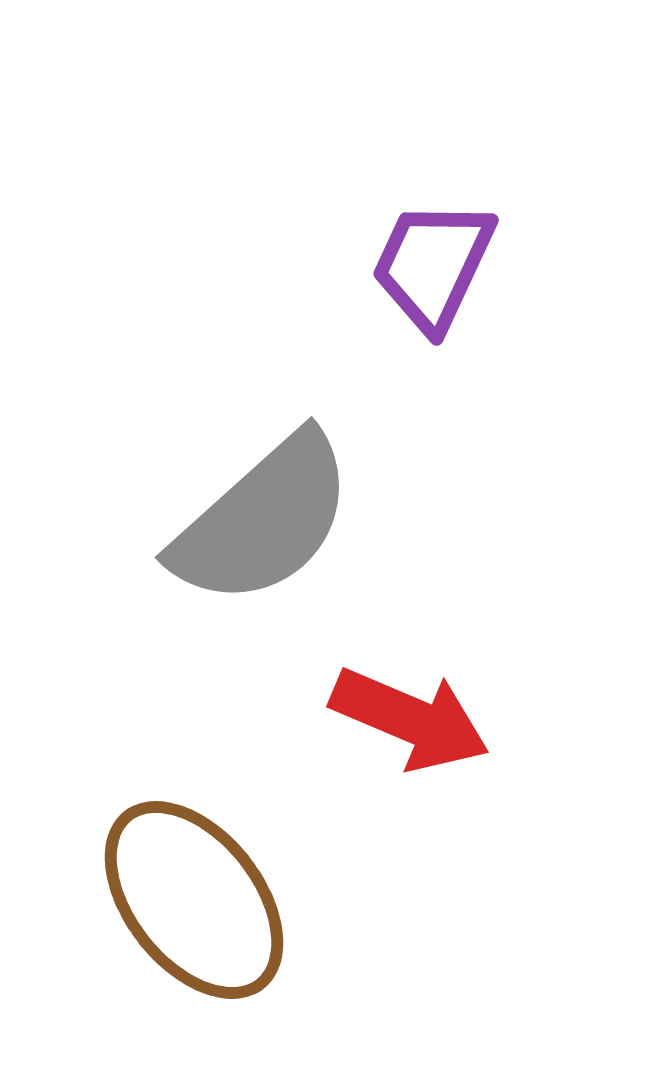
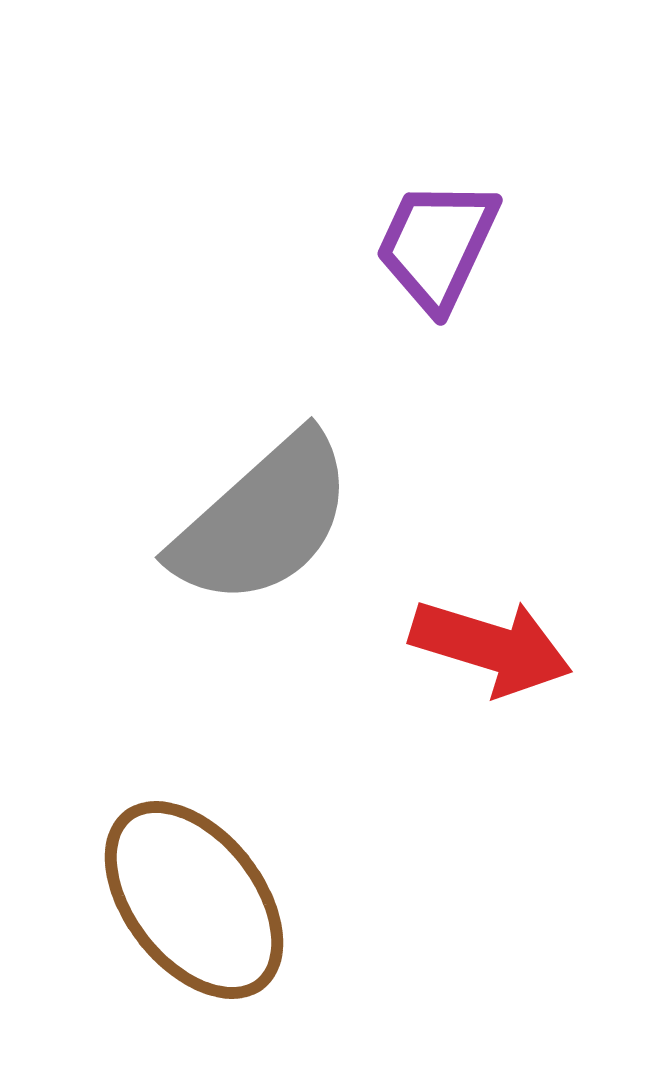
purple trapezoid: moved 4 px right, 20 px up
red arrow: moved 81 px right, 72 px up; rotated 6 degrees counterclockwise
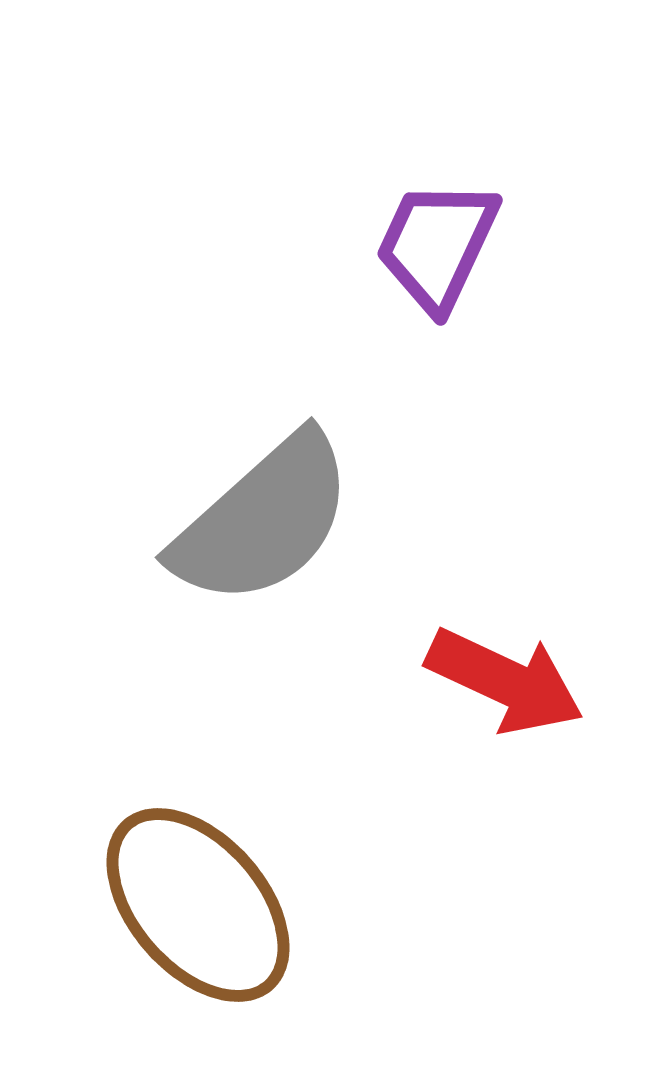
red arrow: moved 14 px right, 34 px down; rotated 8 degrees clockwise
brown ellipse: moved 4 px right, 5 px down; rotated 3 degrees counterclockwise
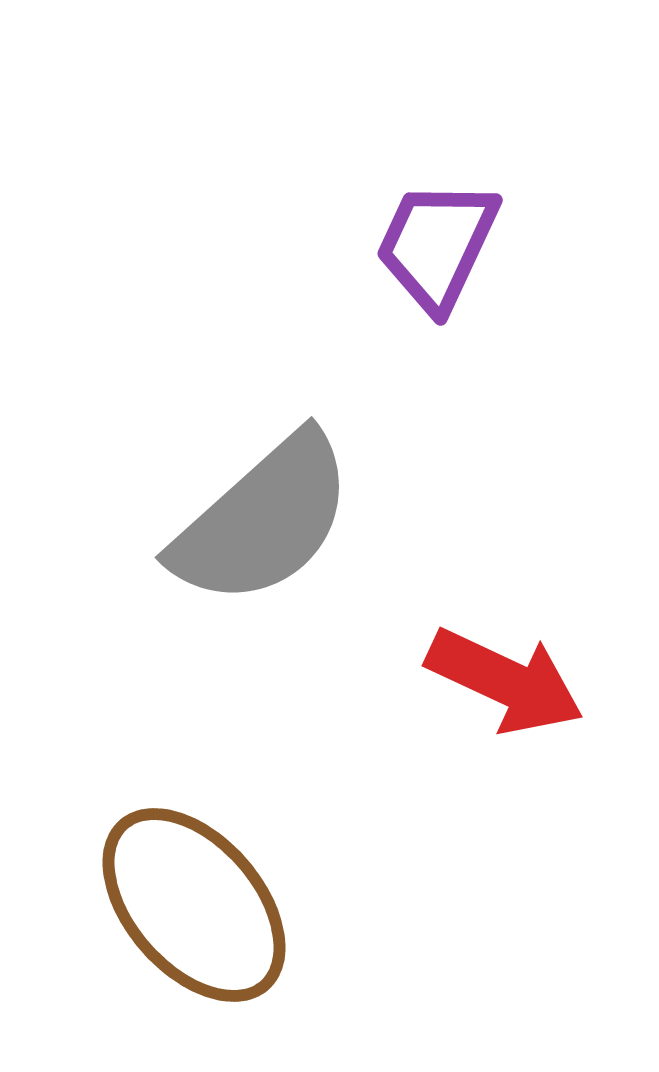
brown ellipse: moved 4 px left
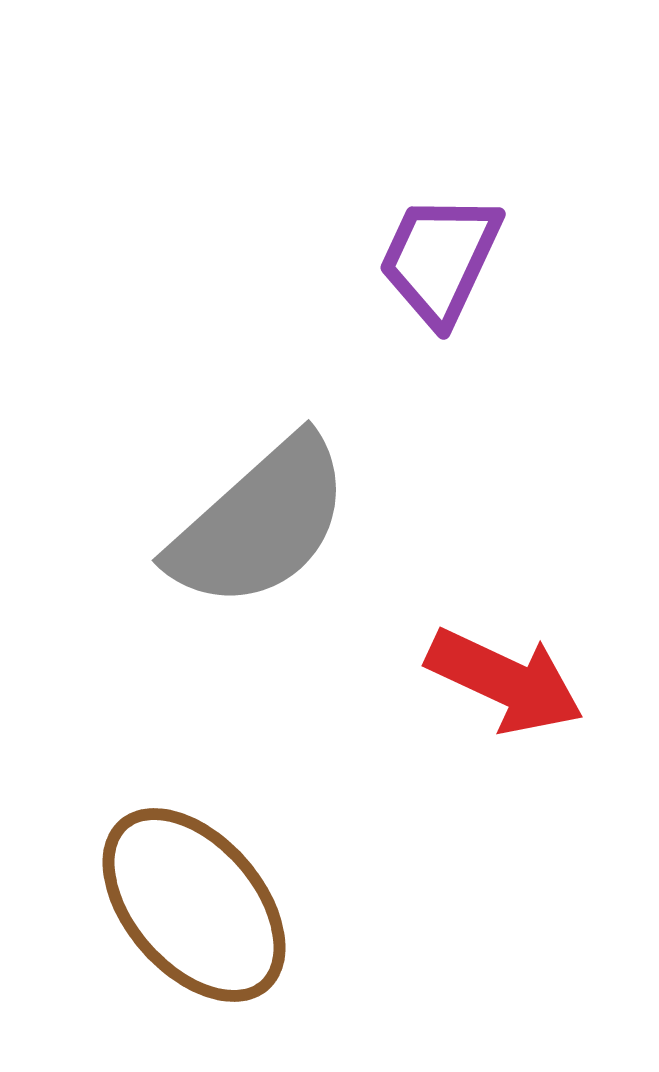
purple trapezoid: moved 3 px right, 14 px down
gray semicircle: moved 3 px left, 3 px down
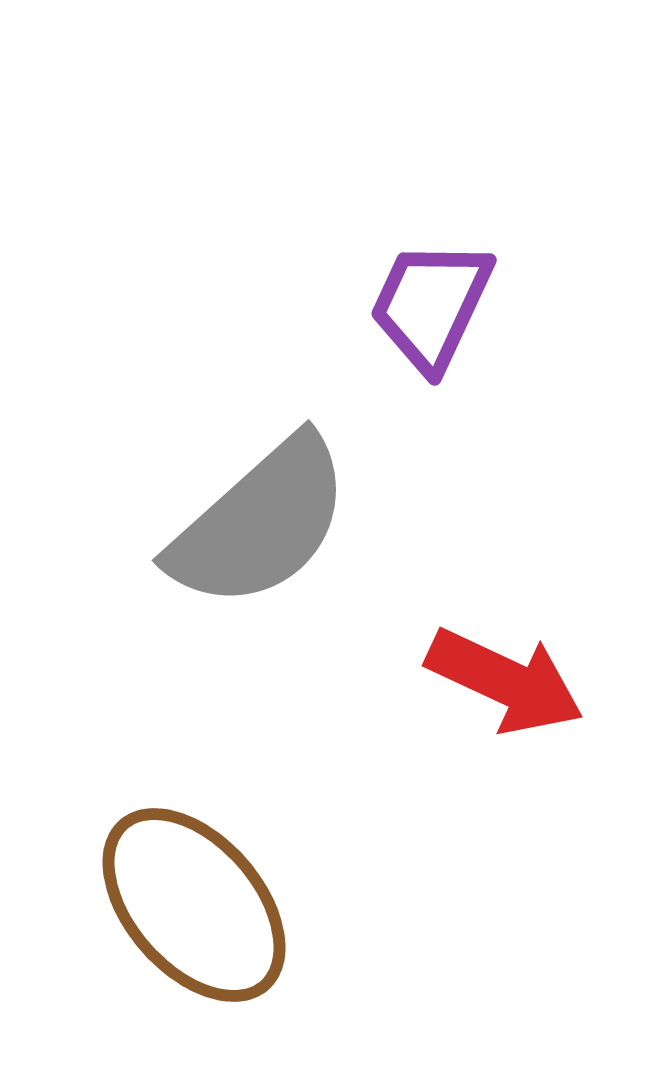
purple trapezoid: moved 9 px left, 46 px down
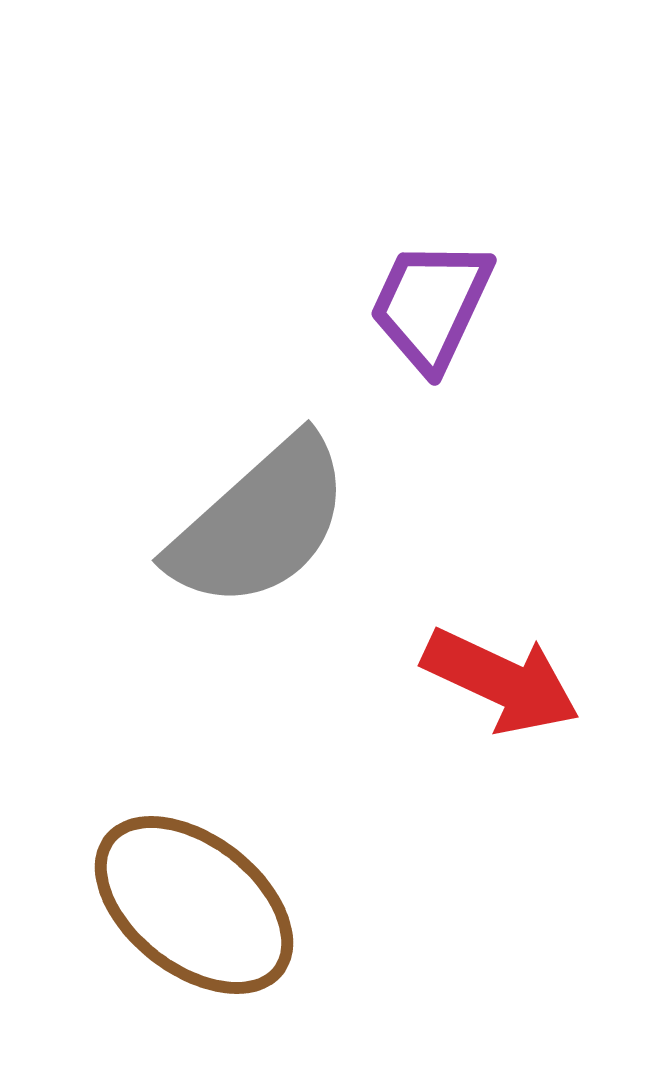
red arrow: moved 4 px left
brown ellipse: rotated 11 degrees counterclockwise
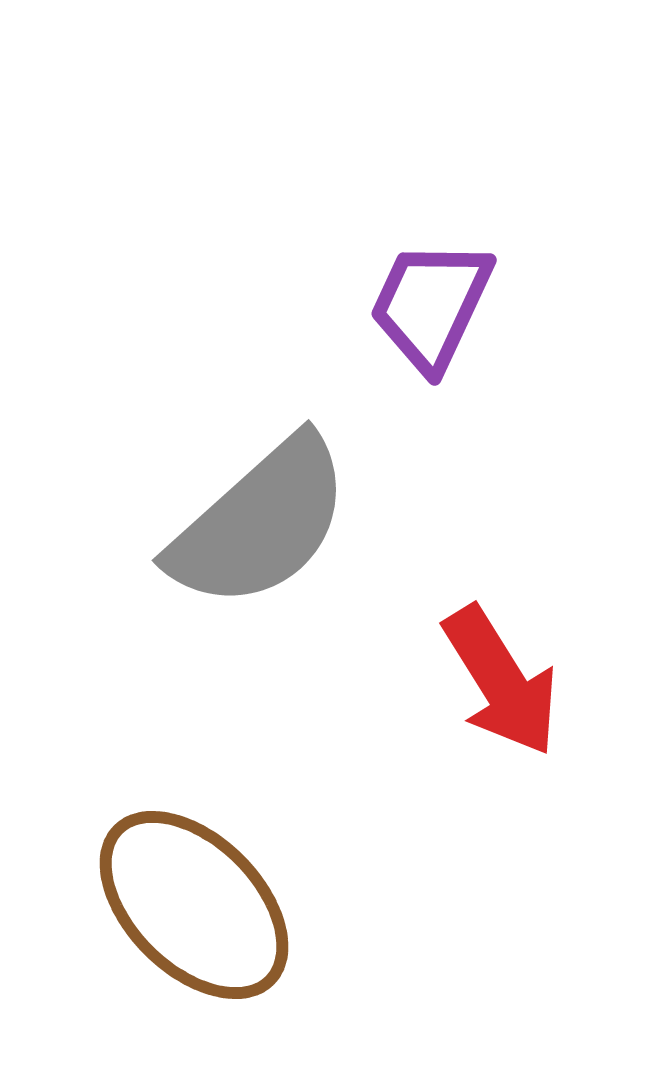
red arrow: rotated 33 degrees clockwise
brown ellipse: rotated 7 degrees clockwise
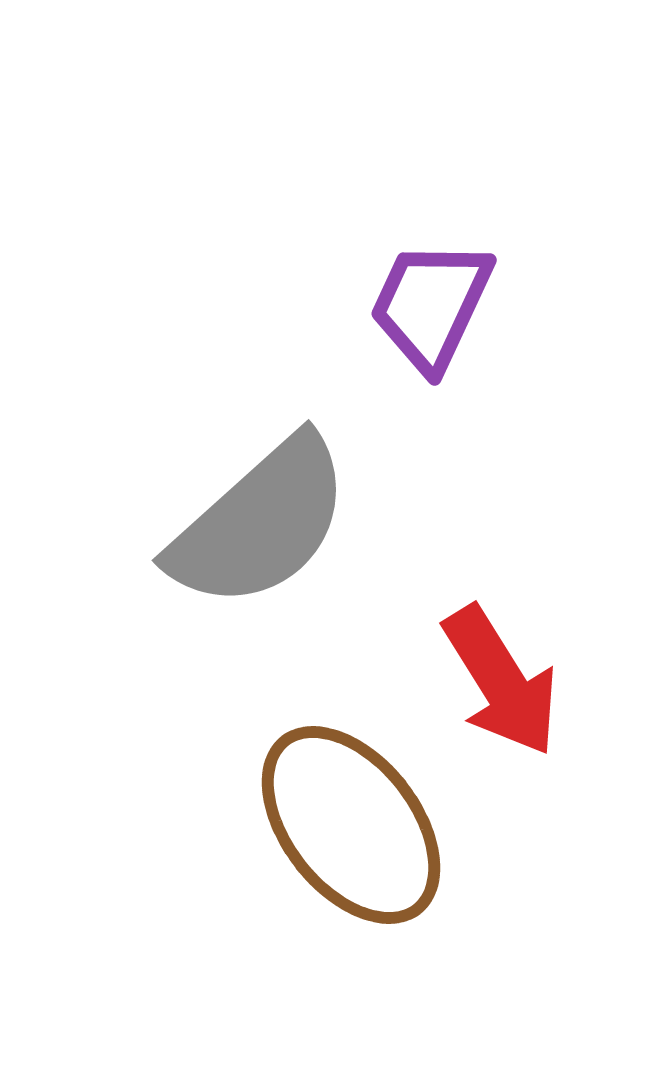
brown ellipse: moved 157 px right, 80 px up; rotated 7 degrees clockwise
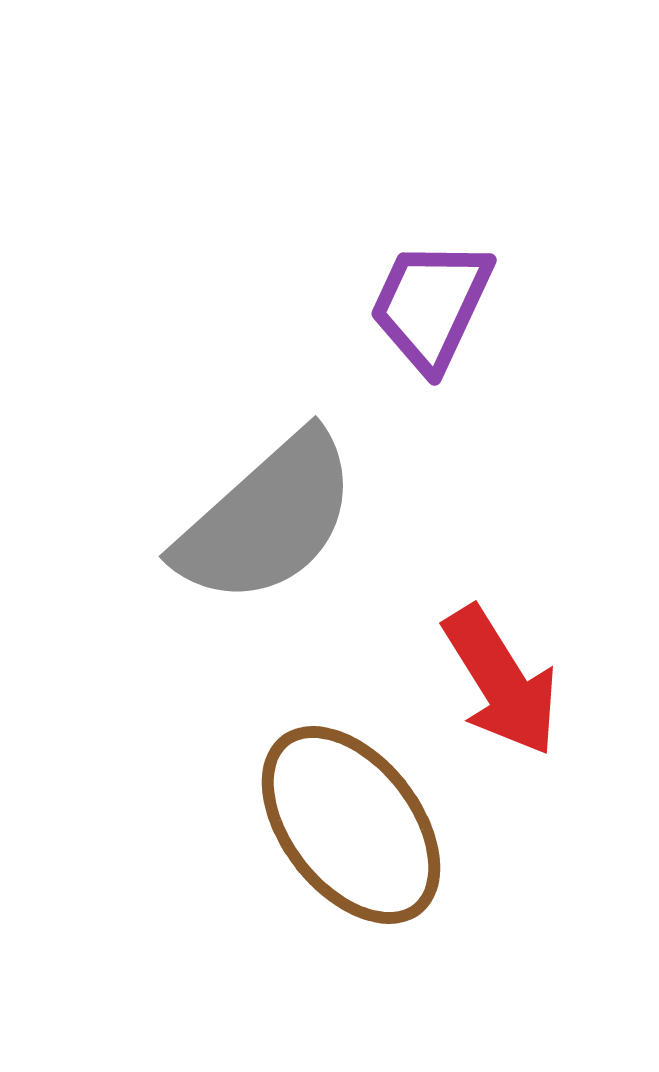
gray semicircle: moved 7 px right, 4 px up
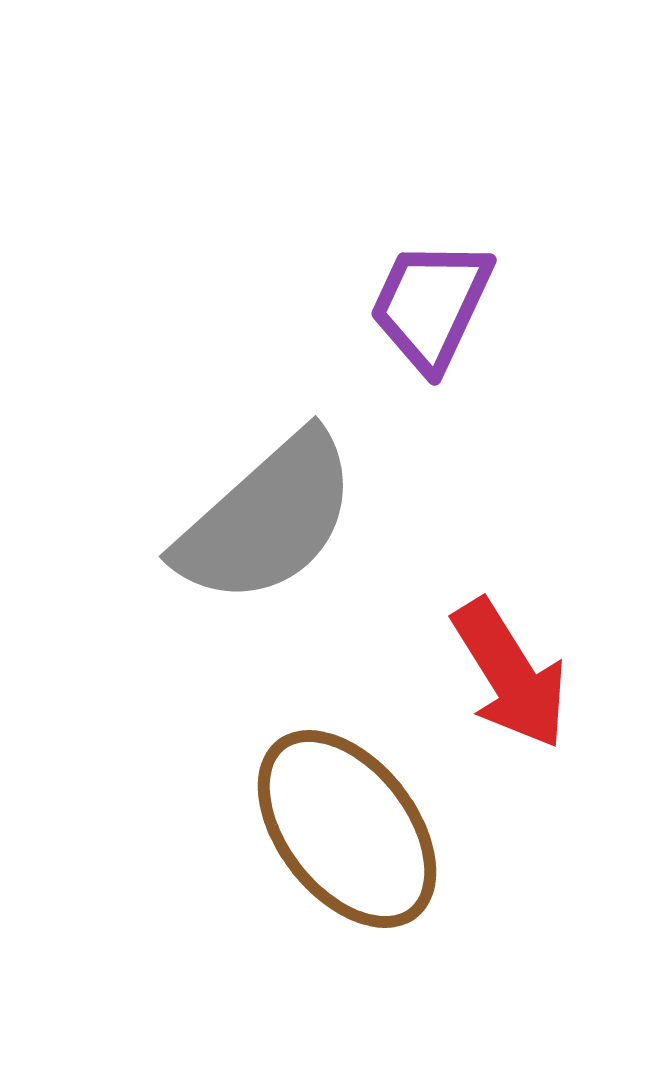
red arrow: moved 9 px right, 7 px up
brown ellipse: moved 4 px left, 4 px down
